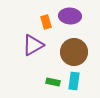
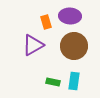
brown circle: moved 6 px up
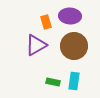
purple triangle: moved 3 px right
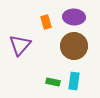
purple ellipse: moved 4 px right, 1 px down
purple triangle: moved 16 px left; rotated 20 degrees counterclockwise
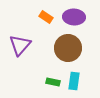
orange rectangle: moved 5 px up; rotated 40 degrees counterclockwise
brown circle: moved 6 px left, 2 px down
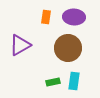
orange rectangle: rotated 64 degrees clockwise
purple triangle: rotated 20 degrees clockwise
green rectangle: rotated 24 degrees counterclockwise
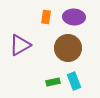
cyan rectangle: rotated 30 degrees counterclockwise
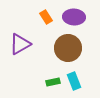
orange rectangle: rotated 40 degrees counterclockwise
purple triangle: moved 1 px up
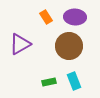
purple ellipse: moved 1 px right
brown circle: moved 1 px right, 2 px up
green rectangle: moved 4 px left
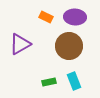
orange rectangle: rotated 32 degrees counterclockwise
